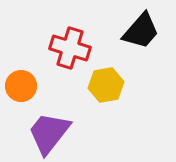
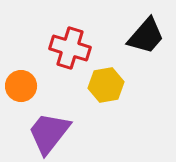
black trapezoid: moved 5 px right, 5 px down
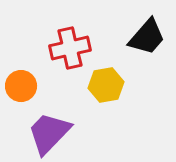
black trapezoid: moved 1 px right, 1 px down
red cross: rotated 30 degrees counterclockwise
purple trapezoid: rotated 6 degrees clockwise
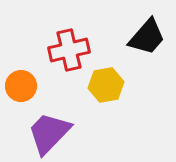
red cross: moved 1 px left, 2 px down
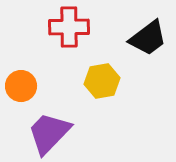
black trapezoid: moved 1 px right, 1 px down; rotated 12 degrees clockwise
red cross: moved 23 px up; rotated 12 degrees clockwise
yellow hexagon: moved 4 px left, 4 px up
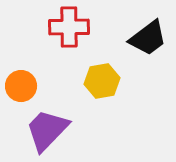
purple trapezoid: moved 2 px left, 3 px up
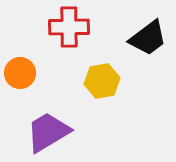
orange circle: moved 1 px left, 13 px up
purple trapezoid: moved 1 px right, 2 px down; rotated 15 degrees clockwise
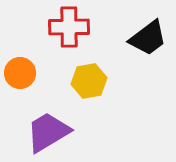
yellow hexagon: moved 13 px left
